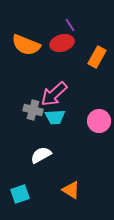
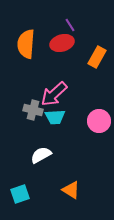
orange semicircle: moved 1 px up; rotated 72 degrees clockwise
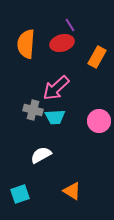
pink arrow: moved 2 px right, 6 px up
orange triangle: moved 1 px right, 1 px down
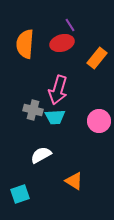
orange semicircle: moved 1 px left
orange rectangle: moved 1 px down; rotated 10 degrees clockwise
pink arrow: moved 2 px right, 2 px down; rotated 32 degrees counterclockwise
orange triangle: moved 2 px right, 10 px up
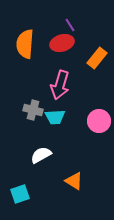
pink arrow: moved 2 px right, 5 px up
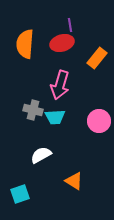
purple line: rotated 24 degrees clockwise
